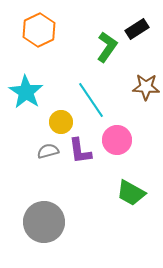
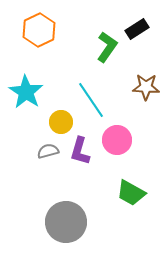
purple L-shape: rotated 24 degrees clockwise
gray circle: moved 22 px right
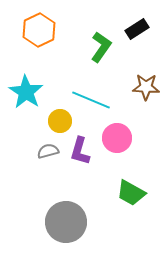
green L-shape: moved 6 px left
cyan line: rotated 33 degrees counterclockwise
yellow circle: moved 1 px left, 1 px up
pink circle: moved 2 px up
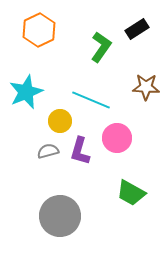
cyan star: rotated 16 degrees clockwise
gray circle: moved 6 px left, 6 px up
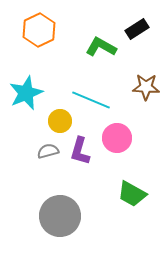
green L-shape: rotated 96 degrees counterclockwise
cyan star: moved 1 px down
green trapezoid: moved 1 px right, 1 px down
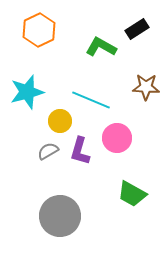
cyan star: moved 1 px right, 1 px up; rotated 8 degrees clockwise
gray semicircle: rotated 15 degrees counterclockwise
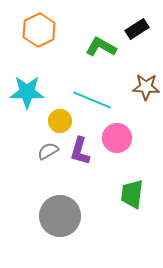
cyan star: rotated 16 degrees clockwise
cyan line: moved 1 px right
green trapezoid: rotated 68 degrees clockwise
